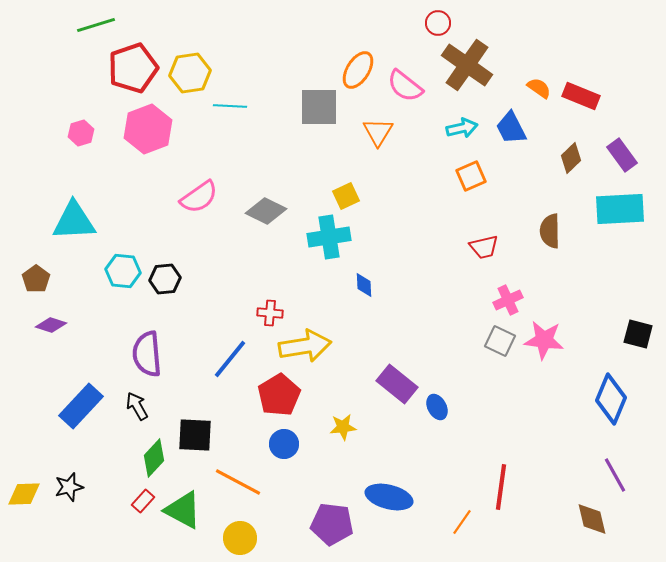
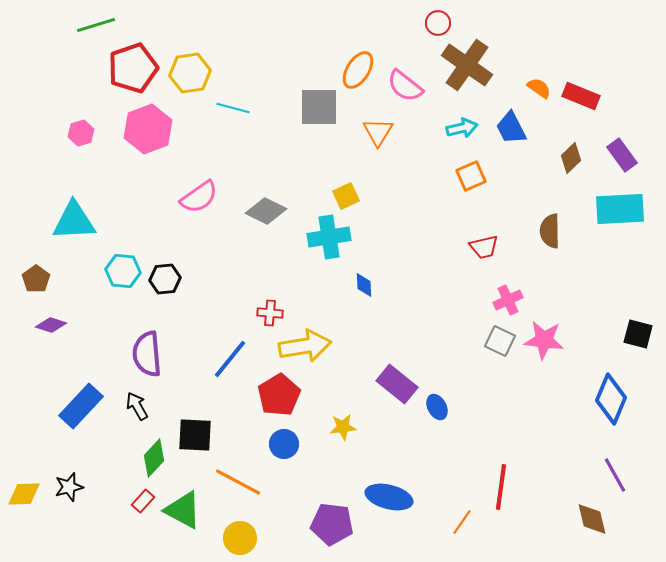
cyan line at (230, 106): moved 3 px right, 2 px down; rotated 12 degrees clockwise
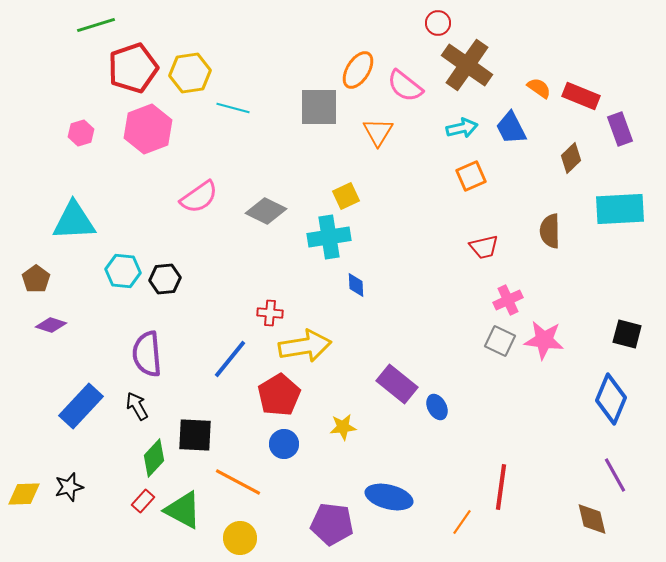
purple rectangle at (622, 155): moved 2 px left, 26 px up; rotated 16 degrees clockwise
blue diamond at (364, 285): moved 8 px left
black square at (638, 334): moved 11 px left
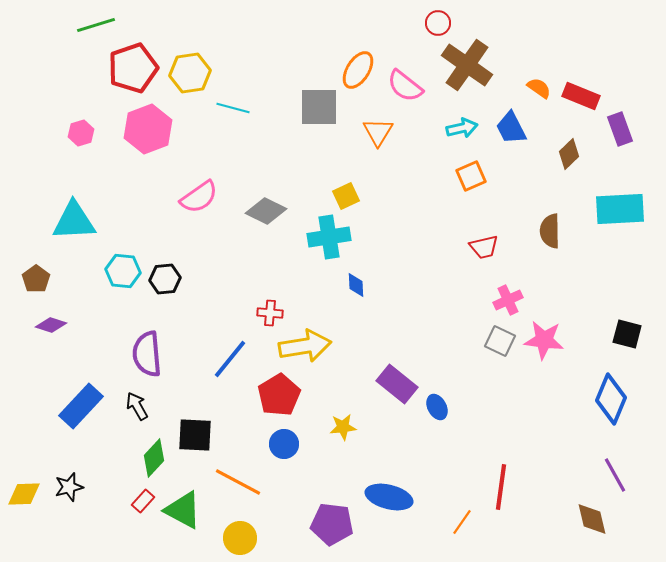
brown diamond at (571, 158): moved 2 px left, 4 px up
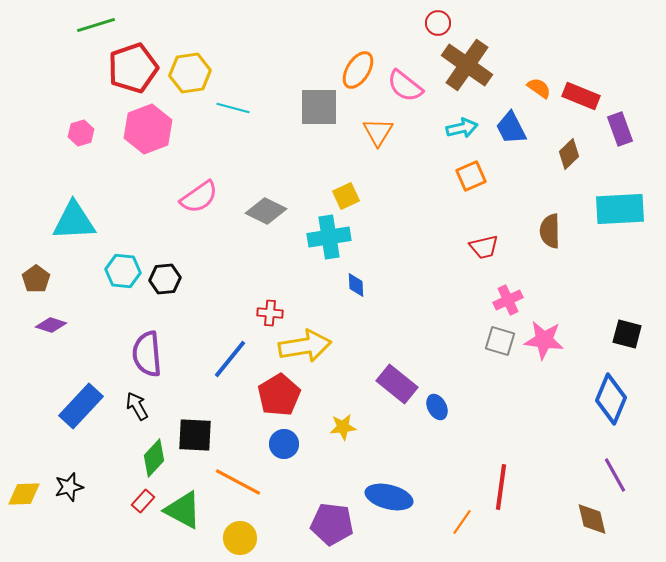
gray square at (500, 341): rotated 8 degrees counterclockwise
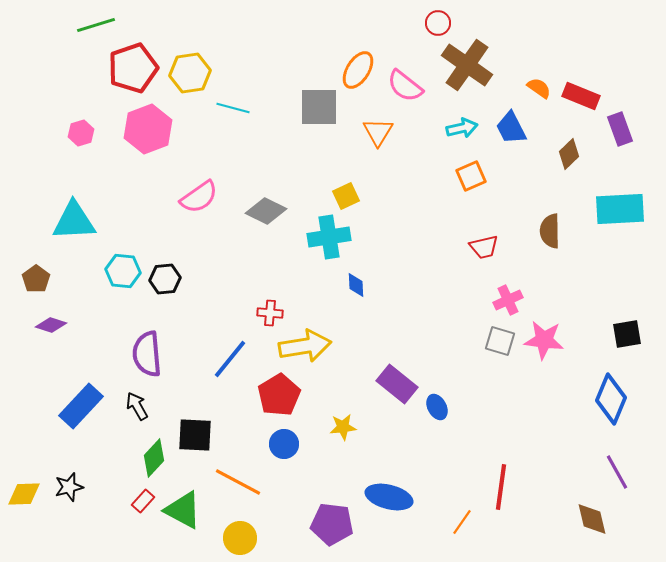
black square at (627, 334): rotated 24 degrees counterclockwise
purple line at (615, 475): moved 2 px right, 3 px up
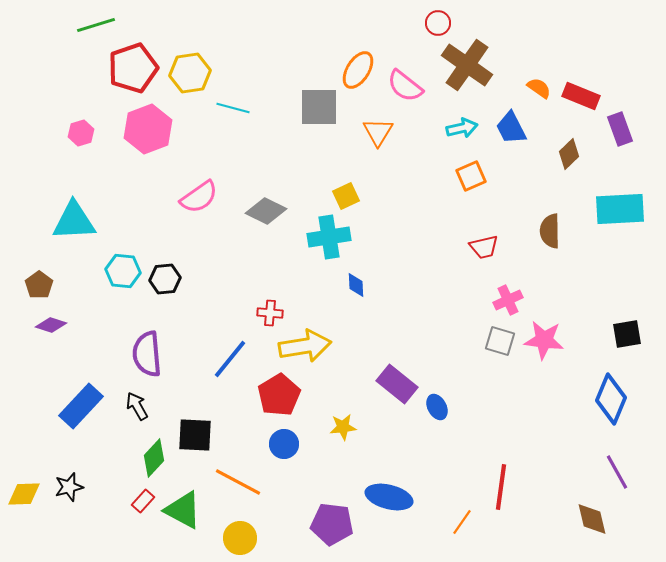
brown pentagon at (36, 279): moved 3 px right, 6 px down
